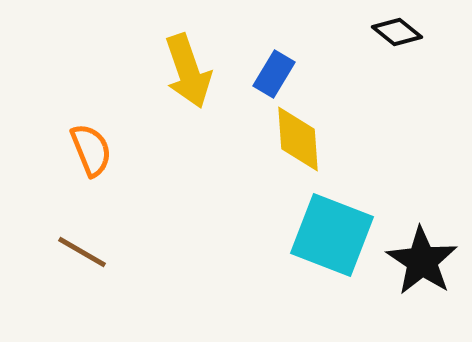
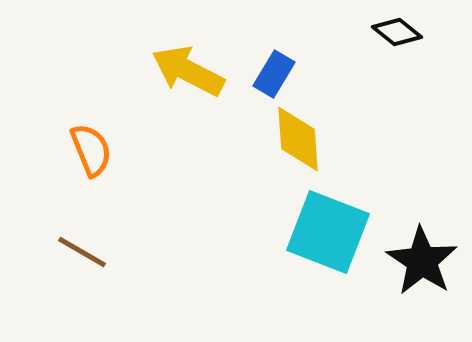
yellow arrow: rotated 136 degrees clockwise
cyan square: moved 4 px left, 3 px up
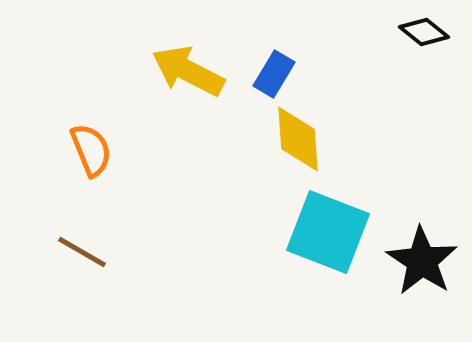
black diamond: moved 27 px right
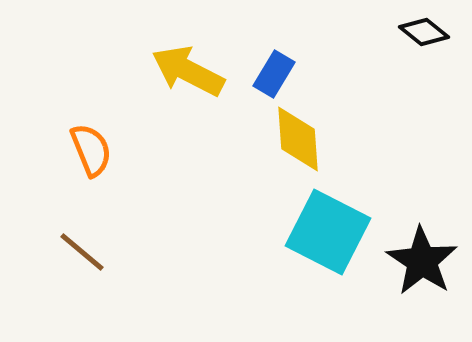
cyan square: rotated 6 degrees clockwise
brown line: rotated 10 degrees clockwise
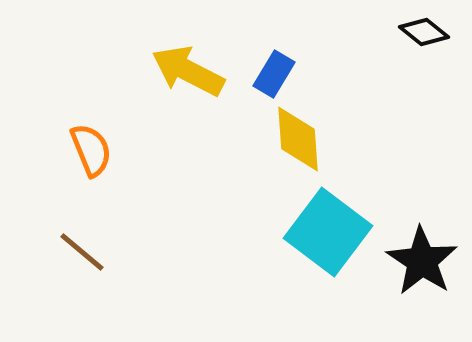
cyan square: rotated 10 degrees clockwise
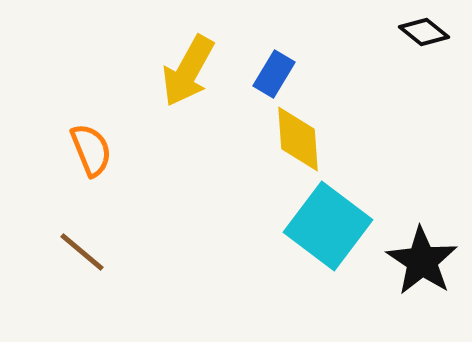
yellow arrow: rotated 88 degrees counterclockwise
cyan square: moved 6 px up
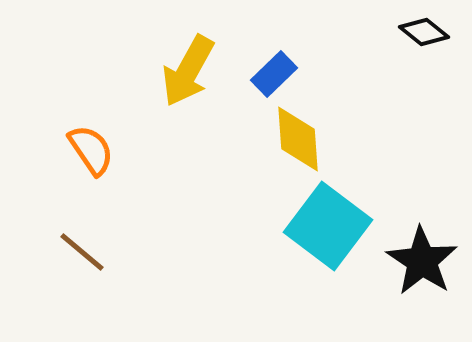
blue rectangle: rotated 15 degrees clockwise
orange semicircle: rotated 12 degrees counterclockwise
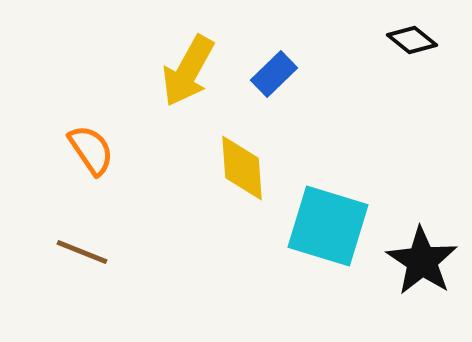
black diamond: moved 12 px left, 8 px down
yellow diamond: moved 56 px left, 29 px down
cyan square: rotated 20 degrees counterclockwise
brown line: rotated 18 degrees counterclockwise
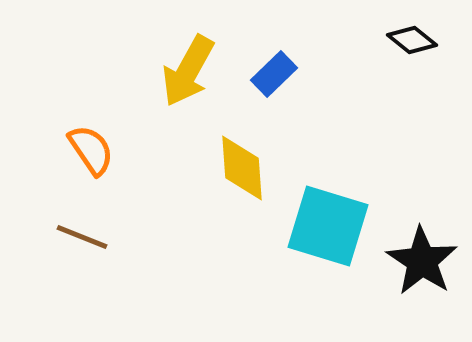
brown line: moved 15 px up
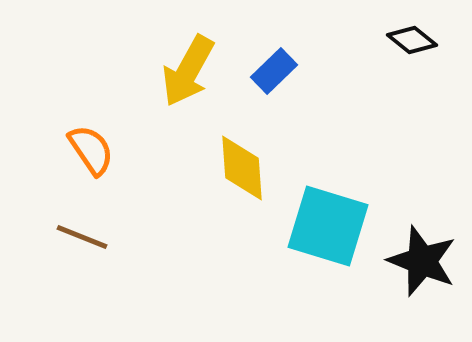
blue rectangle: moved 3 px up
black star: rotated 12 degrees counterclockwise
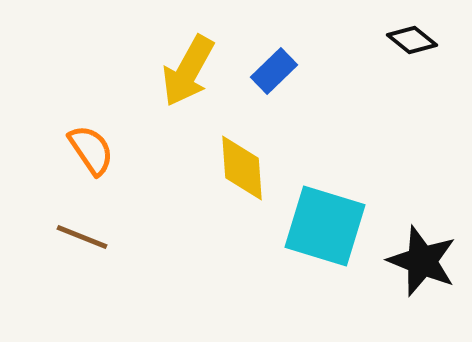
cyan square: moved 3 px left
